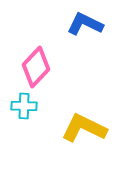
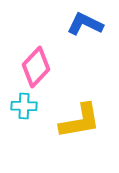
yellow L-shape: moved 4 px left, 7 px up; rotated 144 degrees clockwise
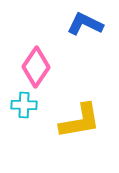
pink diamond: rotated 9 degrees counterclockwise
cyan cross: moved 1 px up
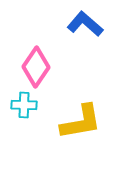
blue L-shape: rotated 15 degrees clockwise
yellow L-shape: moved 1 px right, 1 px down
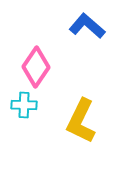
blue L-shape: moved 2 px right, 2 px down
yellow L-shape: moved 1 px up; rotated 126 degrees clockwise
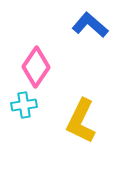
blue L-shape: moved 3 px right, 1 px up
cyan cross: rotated 10 degrees counterclockwise
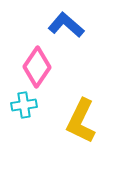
blue L-shape: moved 24 px left
pink diamond: moved 1 px right
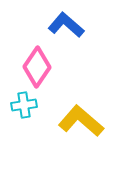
yellow L-shape: rotated 105 degrees clockwise
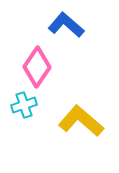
cyan cross: rotated 10 degrees counterclockwise
